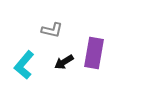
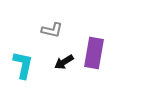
cyan L-shape: moved 1 px left; rotated 152 degrees clockwise
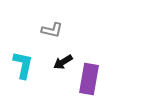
purple rectangle: moved 5 px left, 26 px down
black arrow: moved 1 px left
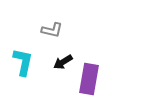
cyan L-shape: moved 3 px up
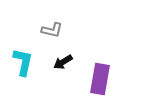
purple rectangle: moved 11 px right
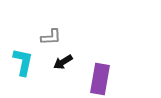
gray L-shape: moved 1 px left, 7 px down; rotated 15 degrees counterclockwise
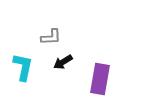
cyan L-shape: moved 5 px down
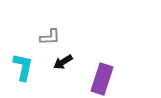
gray L-shape: moved 1 px left
purple rectangle: moved 2 px right; rotated 8 degrees clockwise
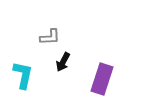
black arrow: rotated 30 degrees counterclockwise
cyan L-shape: moved 8 px down
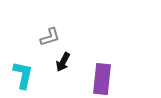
gray L-shape: rotated 15 degrees counterclockwise
purple rectangle: rotated 12 degrees counterclockwise
